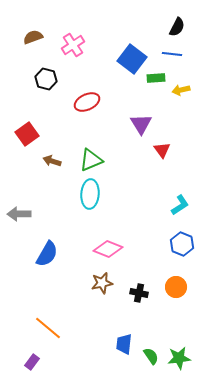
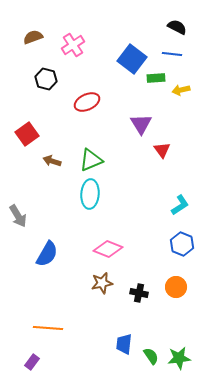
black semicircle: rotated 90 degrees counterclockwise
gray arrow: moved 1 px left, 2 px down; rotated 120 degrees counterclockwise
orange line: rotated 36 degrees counterclockwise
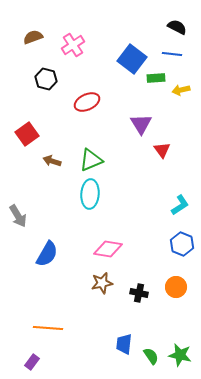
pink diamond: rotated 12 degrees counterclockwise
green star: moved 1 px right, 3 px up; rotated 20 degrees clockwise
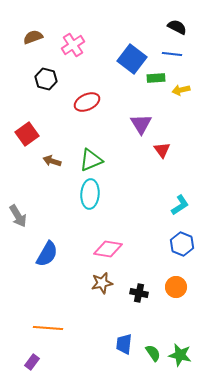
green semicircle: moved 2 px right, 3 px up
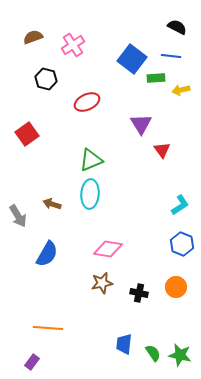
blue line: moved 1 px left, 2 px down
brown arrow: moved 43 px down
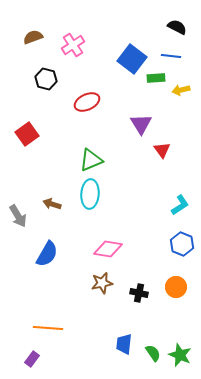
green star: rotated 10 degrees clockwise
purple rectangle: moved 3 px up
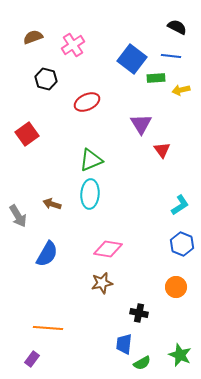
black cross: moved 20 px down
green semicircle: moved 11 px left, 10 px down; rotated 96 degrees clockwise
